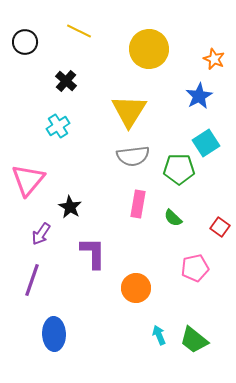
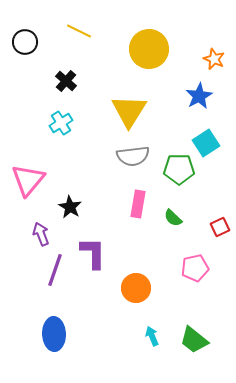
cyan cross: moved 3 px right, 3 px up
red square: rotated 30 degrees clockwise
purple arrow: rotated 125 degrees clockwise
purple line: moved 23 px right, 10 px up
cyan arrow: moved 7 px left, 1 px down
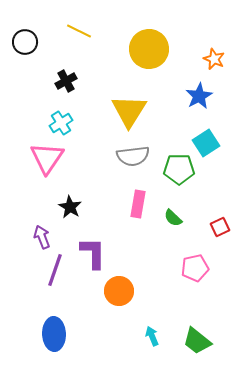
black cross: rotated 20 degrees clockwise
pink triangle: moved 19 px right, 22 px up; rotated 6 degrees counterclockwise
purple arrow: moved 1 px right, 3 px down
orange circle: moved 17 px left, 3 px down
green trapezoid: moved 3 px right, 1 px down
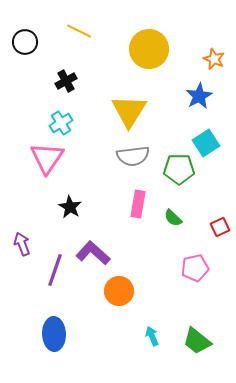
purple arrow: moved 20 px left, 7 px down
purple L-shape: rotated 48 degrees counterclockwise
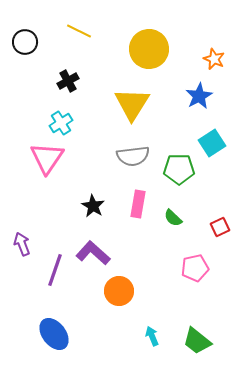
black cross: moved 2 px right
yellow triangle: moved 3 px right, 7 px up
cyan square: moved 6 px right
black star: moved 23 px right, 1 px up
blue ellipse: rotated 36 degrees counterclockwise
